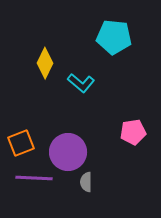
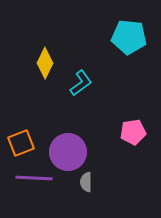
cyan pentagon: moved 15 px right
cyan L-shape: rotated 76 degrees counterclockwise
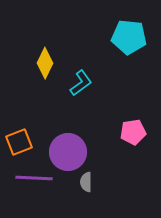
orange square: moved 2 px left, 1 px up
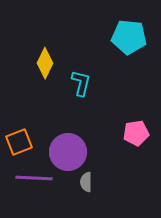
cyan L-shape: rotated 40 degrees counterclockwise
pink pentagon: moved 3 px right, 1 px down
